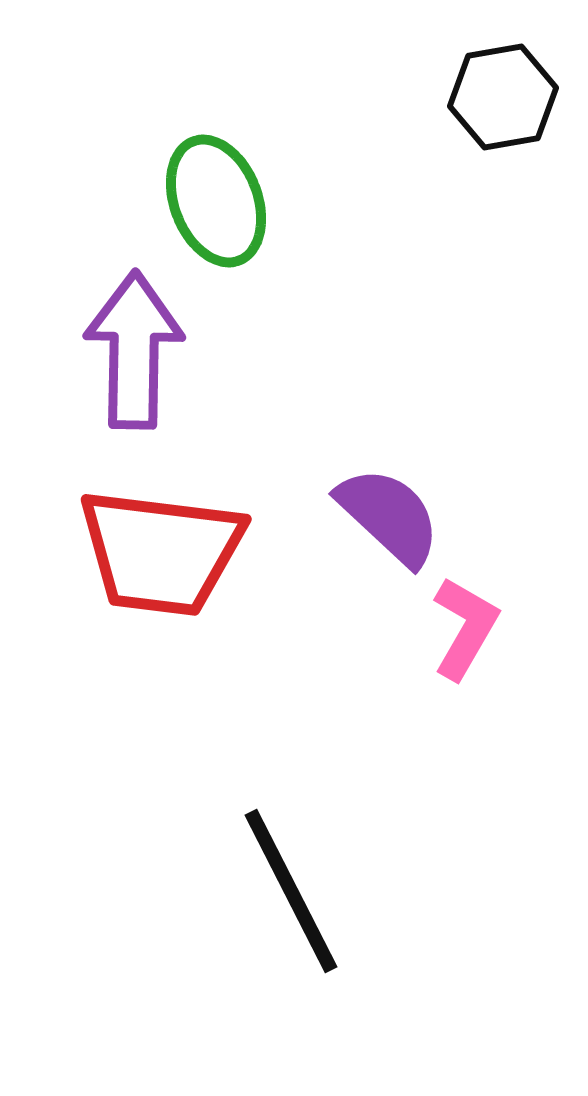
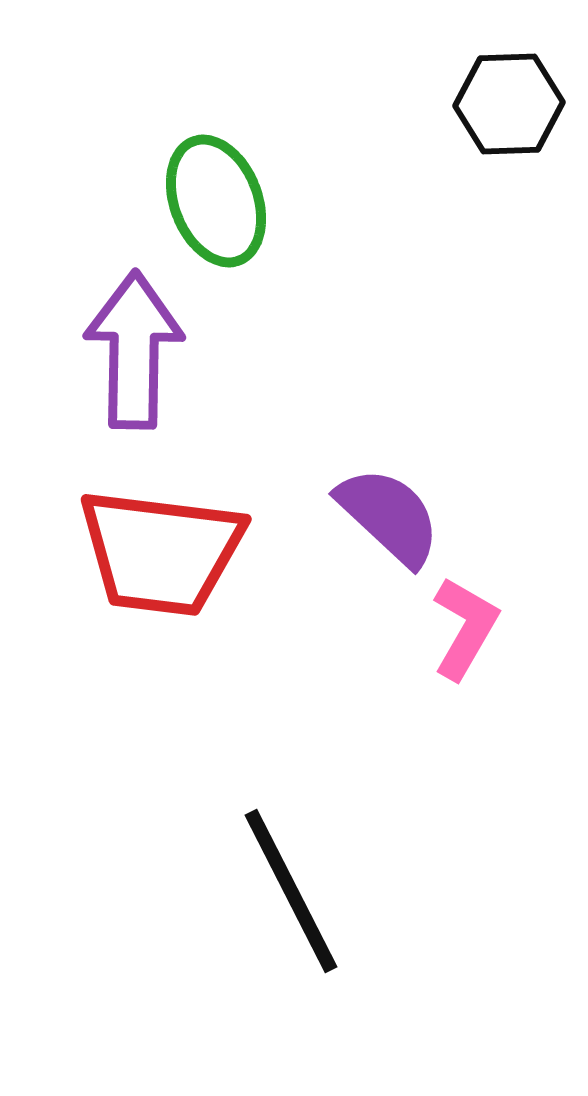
black hexagon: moved 6 px right, 7 px down; rotated 8 degrees clockwise
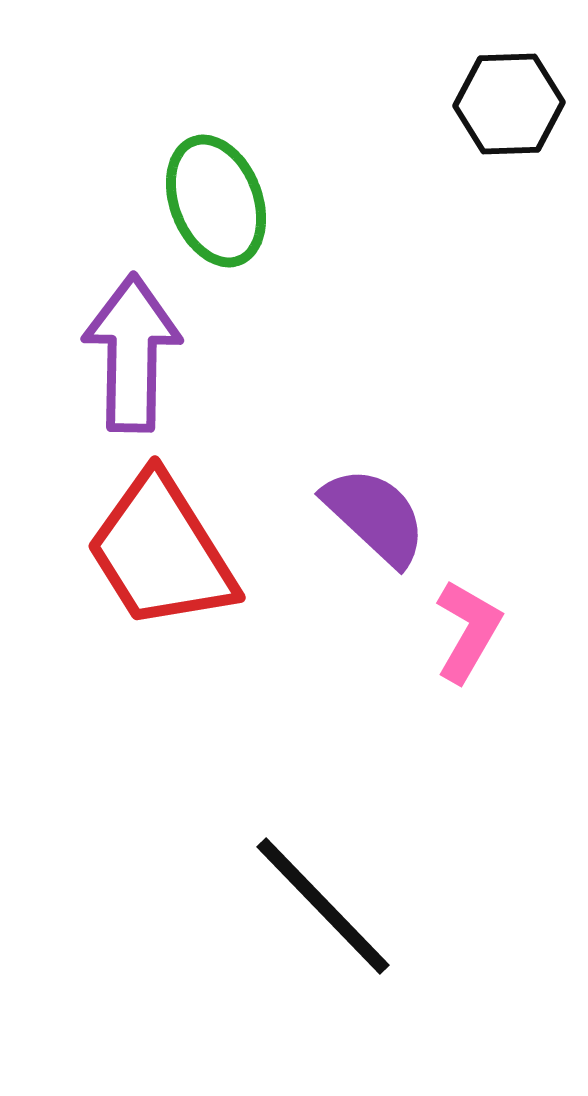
purple arrow: moved 2 px left, 3 px down
purple semicircle: moved 14 px left
red trapezoid: rotated 51 degrees clockwise
pink L-shape: moved 3 px right, 3 px down
black line: moved 32 px right, 15 px down; rotated 17 degrees counterclockwise
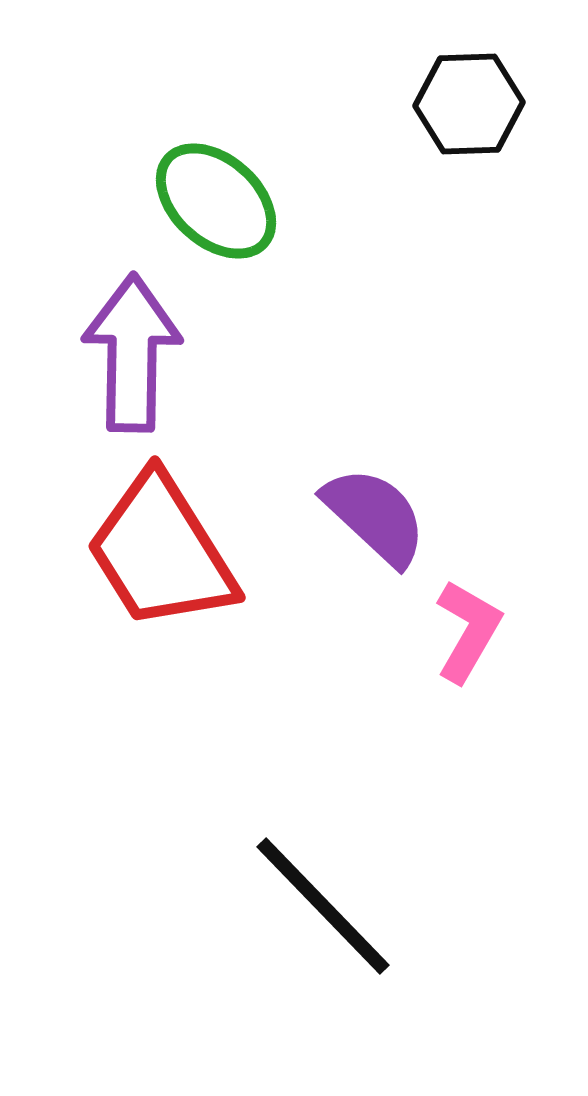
black hexagon: moved 40 px left
green ellipse: rotated 27 degrees counterclockwise
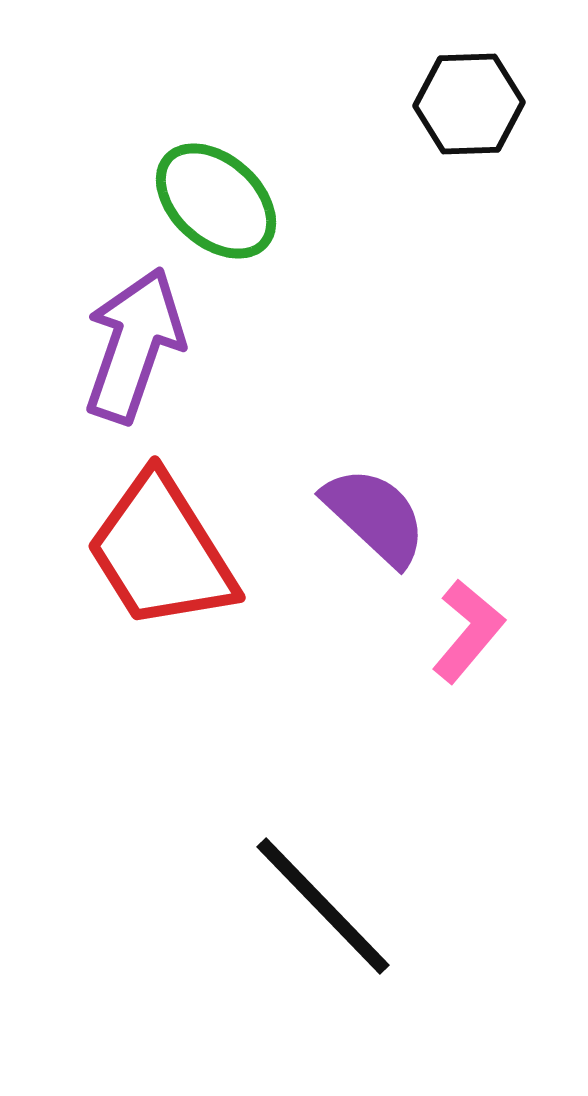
purple arrow: moved 2 px right, 8 px up; rotated 18 degrees clockwise
pink L-shape: rotated 10 degrees clockwise
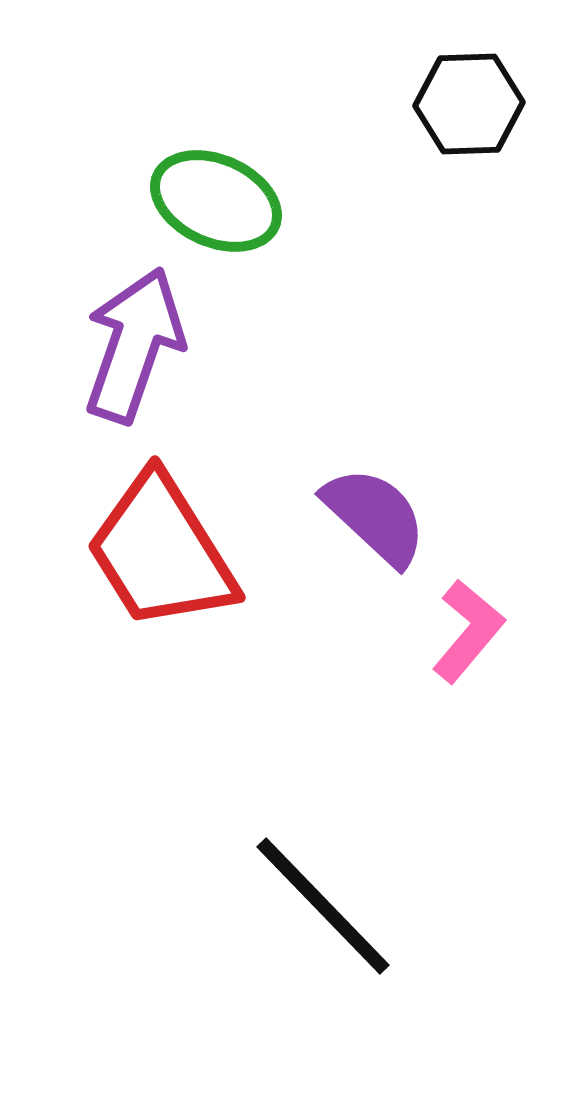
green ellipse: rotated 18 degrees counterclockwise
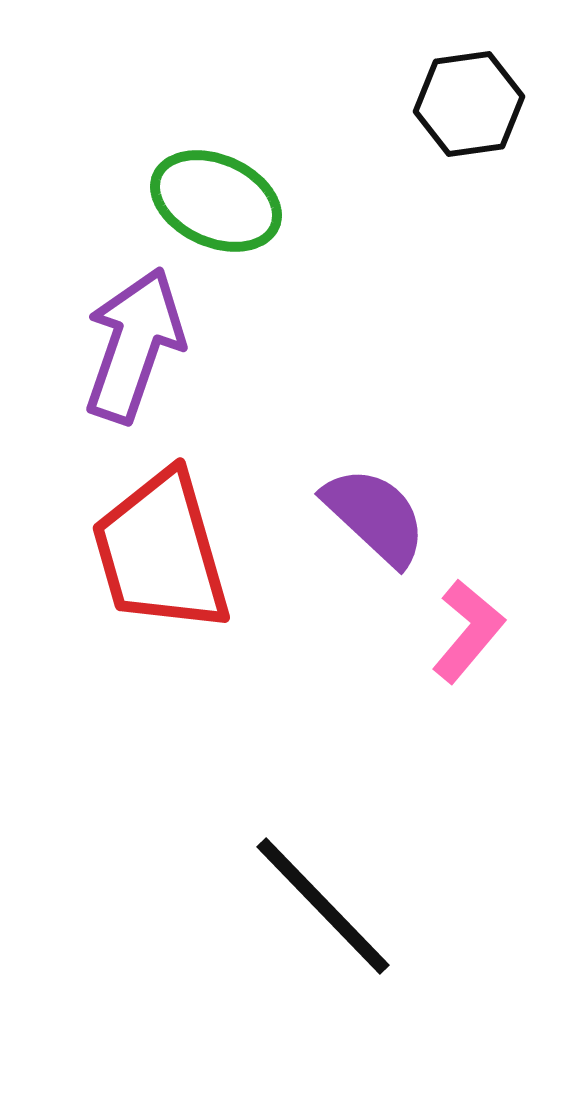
black hexagon: rotated 6 degrees counterclockwise
red trapezoid: rotated 16 degrees clockwise
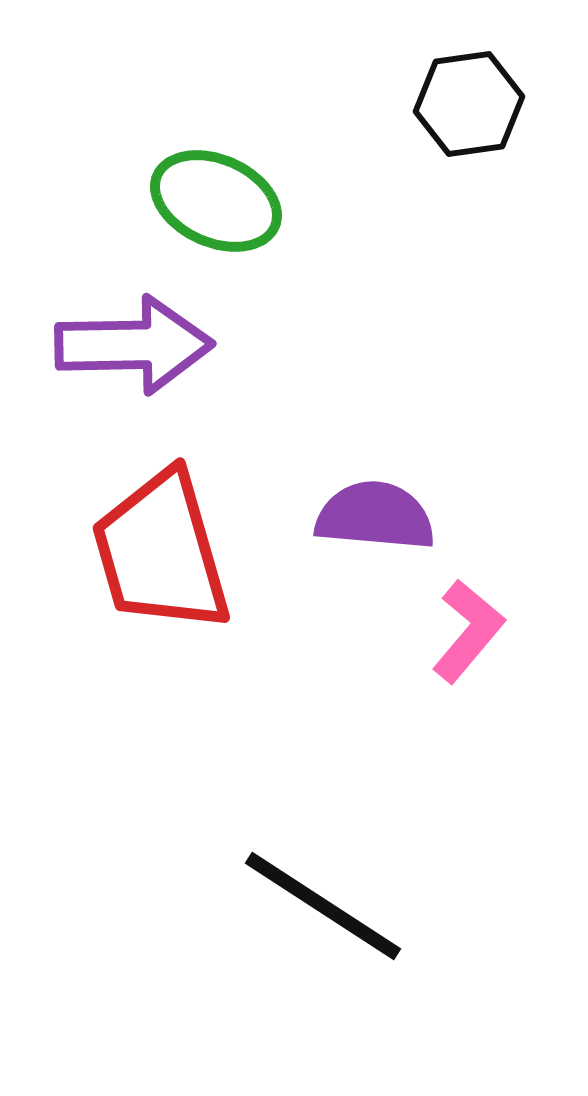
purple arrow: rotated 70 degrees clockwise
purple semicircle: rotated 38 degrees counterclockwise
black line: rotated 13 degrees counterclockwise
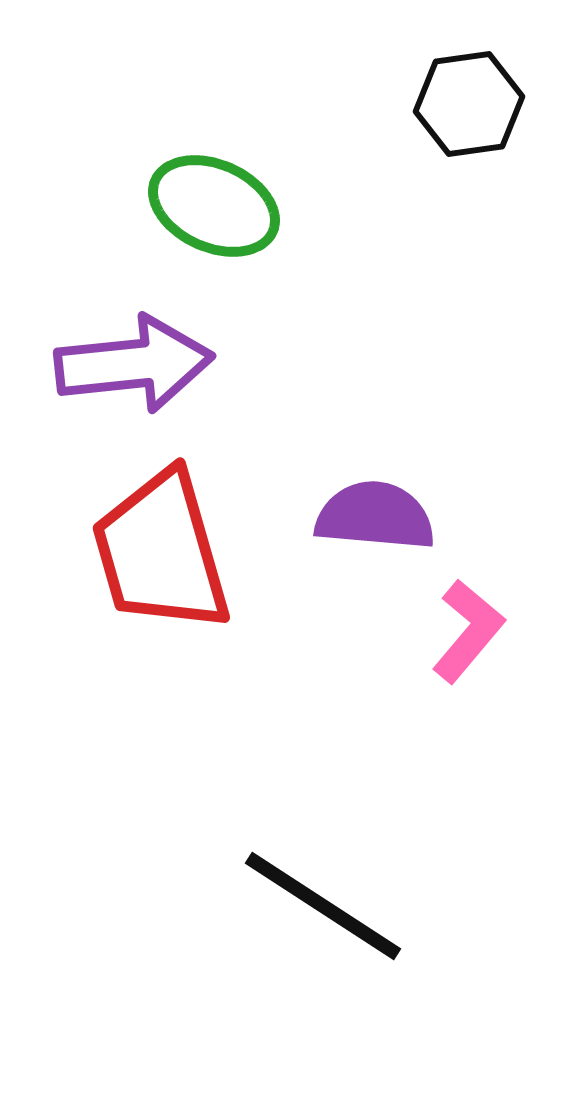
green ellipse: moved 2 px left, 5 px down
purple arrow: moved 19 px down; rotated 5 degrees counterclockwise
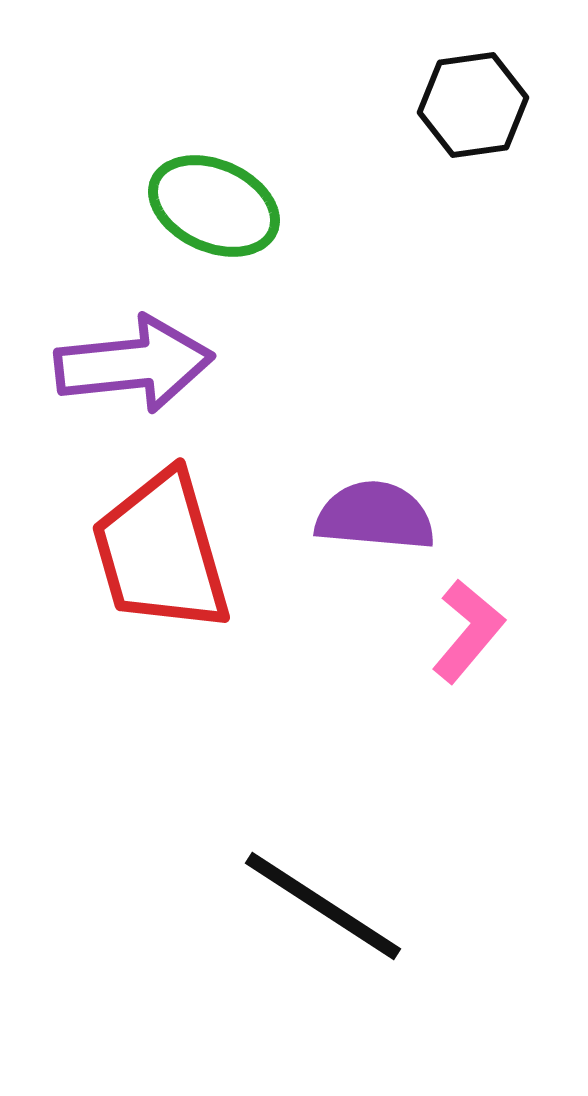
black hexagon: moved 4 px right, 1 px down
